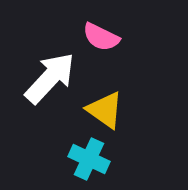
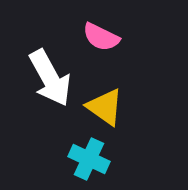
white arrow: rotated 108 degrees clockwise
yellow triangle: moved 3 px up
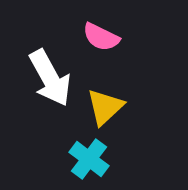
yellow triangle: rotated 42 degrees clockwise
cyan cross: rotated 12 degrees clockwise
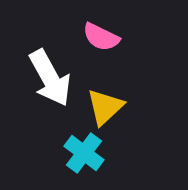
cyan cross: moved 5 px left, 6 px up
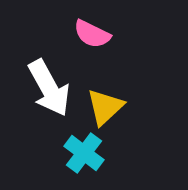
pink semicircle: moved 9 px left, 3 px up
white arrow: moved 1 px left, 10 px down
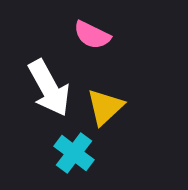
pink semicircle: moved 1 px down
cyan cross: moved 10 px left
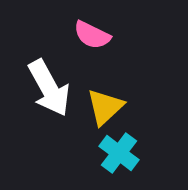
cyan cross: moved 45 px right
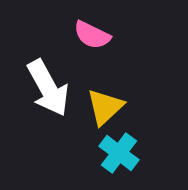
white arrow: moved 1 px left
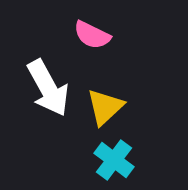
cyan cross: moved 5 px left, 7 px down
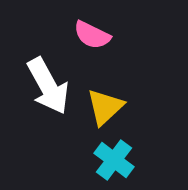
white arrow: moved 2 px up
